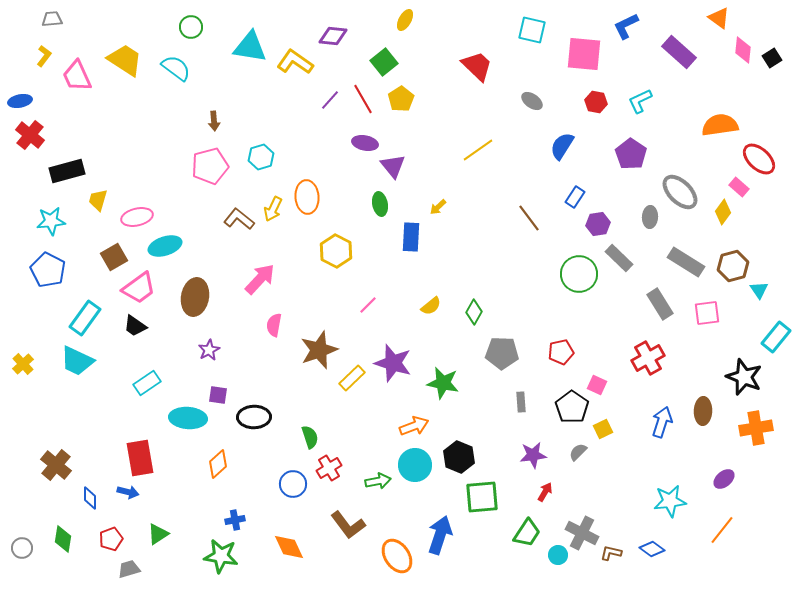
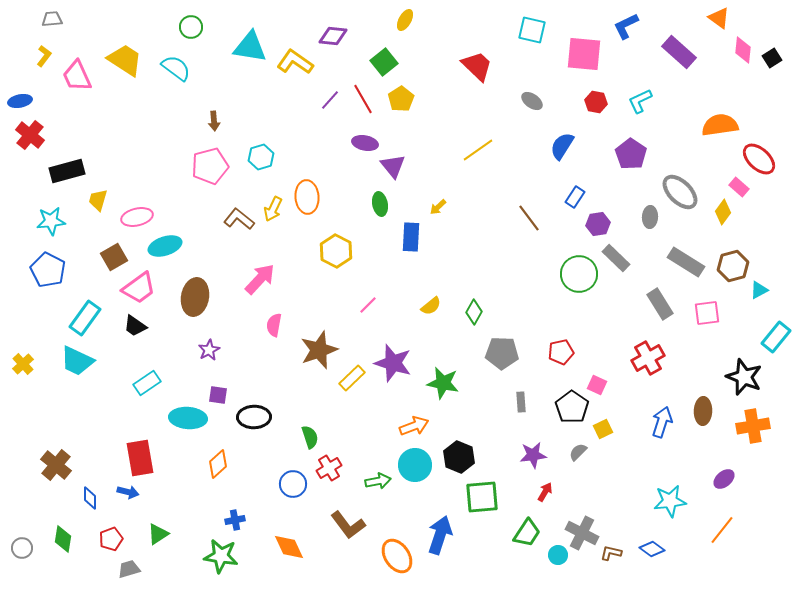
gray rectangle at (619, 258): moved 3 px left
cyan triangle at (759, 290): rotated 36 degrees clockwise
orange cross at (756, 428): moved 3 px left, 2 px up
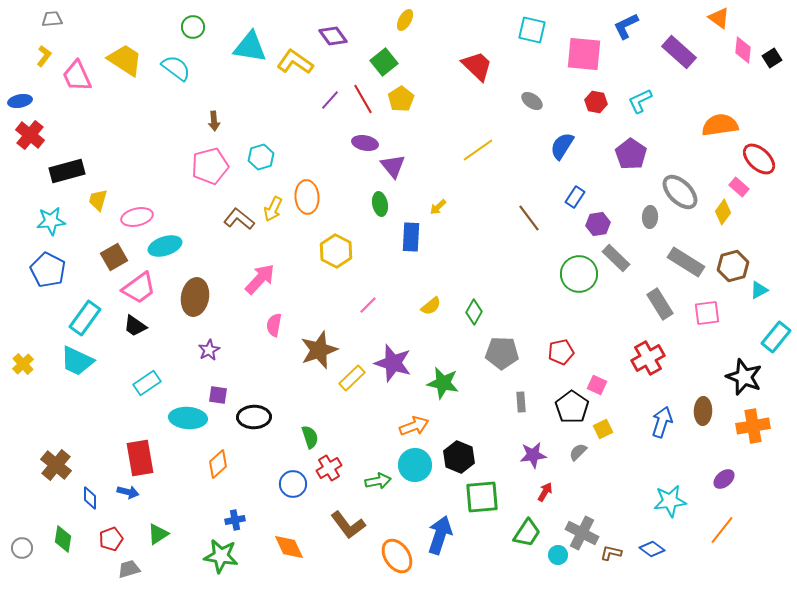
green circle at (191, 27): moved 2 px right
purple diamond at (333, 36): rotated 48 degrees clockwise
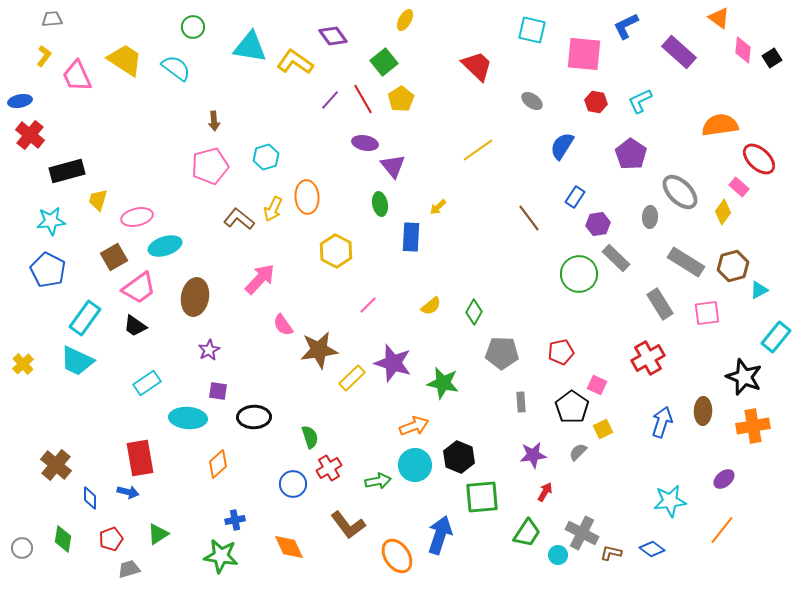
cyan hexagon at (261, 157): moved 5 px right
pink semicircle at (274, 325): moved 9 px right; rotated 45 degrees counterclockwise
brown star at (319, 350): rotated 12 degrees clockwise
purple square at (218, 395): moved 4 px up
